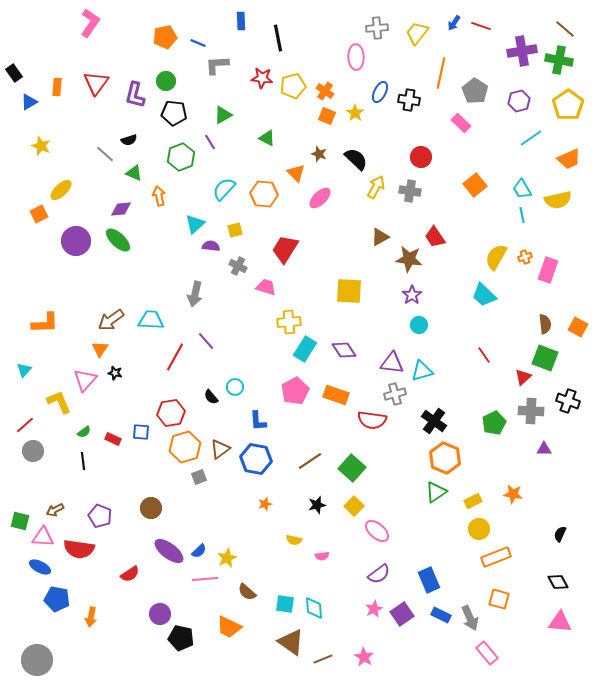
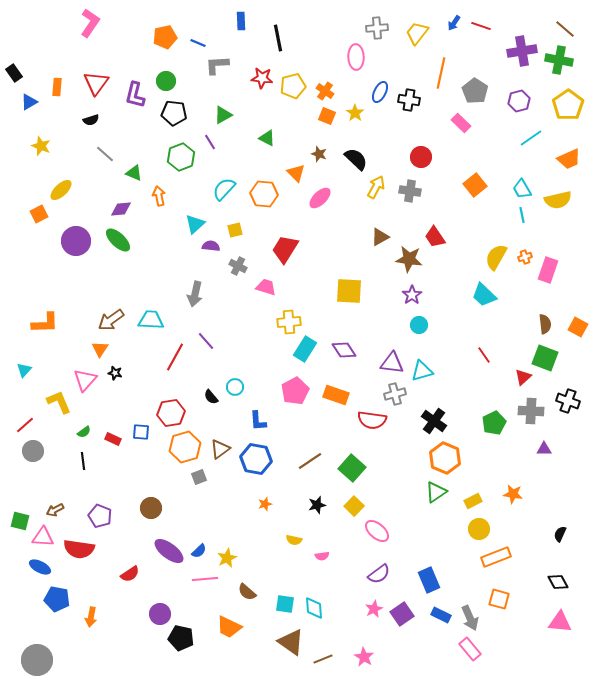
black semicircle at (129, 140): moved 38 px left, 20 px up
pink rectangle at (487, 653): moved 17 px left, 4 px up
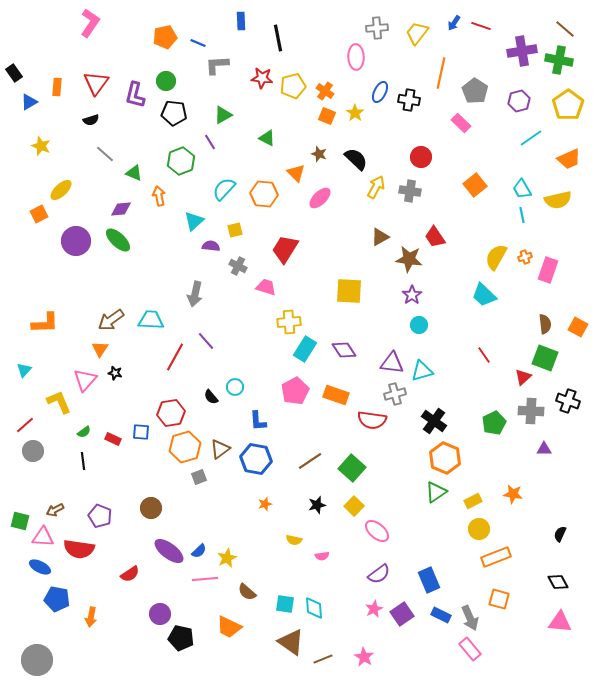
green hexagon at (181, 157): moved 4 px down
cyan triangle at (195, 224): moved 1 px left, 3 px up
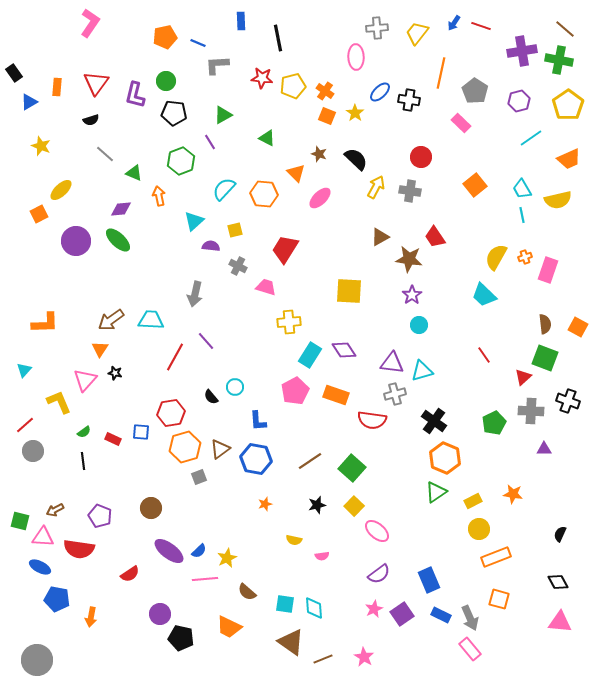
blue ellipse at (380, 92): rotated 20 degrees clockwise
cyan rectangle at (305, 349): moved 5 px right, 6 px down
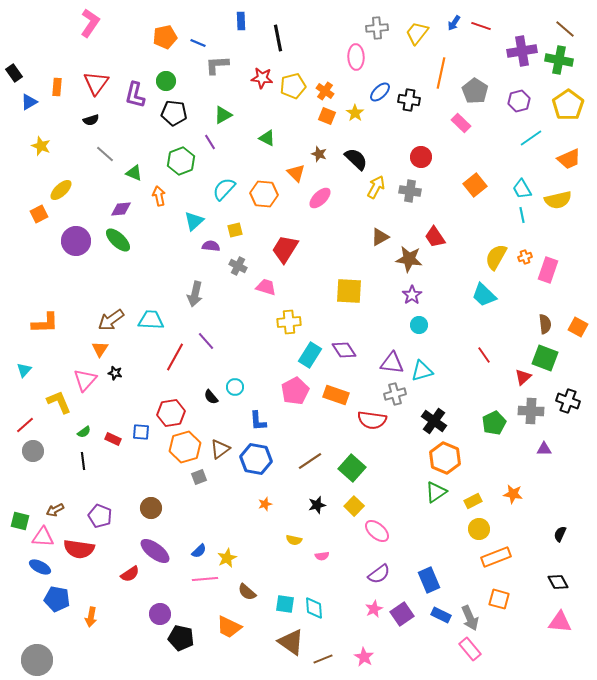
purple ellipse at (169, 551): moved 14 px left
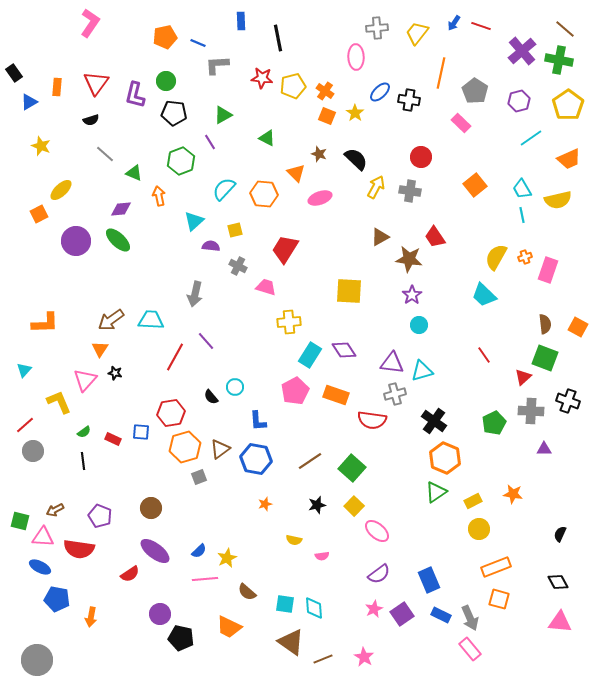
purple cross at (522, 51): rotated 32 degrees counterclockwise
pink ellipse at (320, 198): rotated 25 degrees clockwise
orange rectangle at (496, 557): moved 10 px down
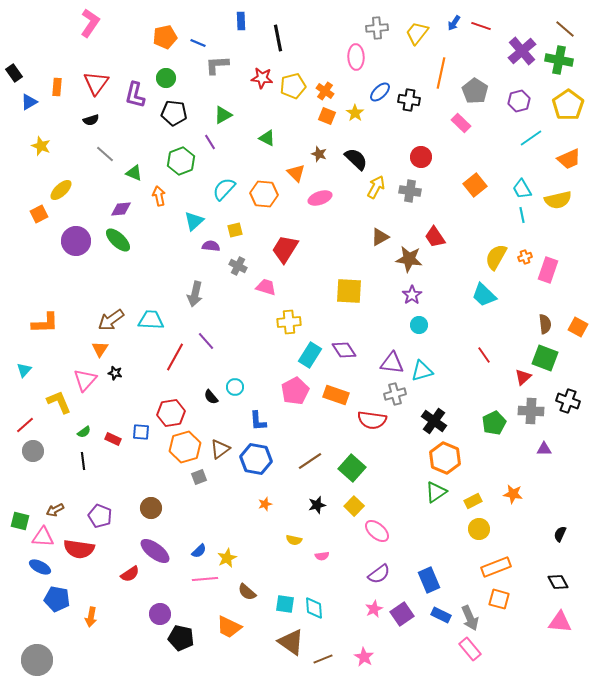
green circle at (166, 81): moved 3 px up
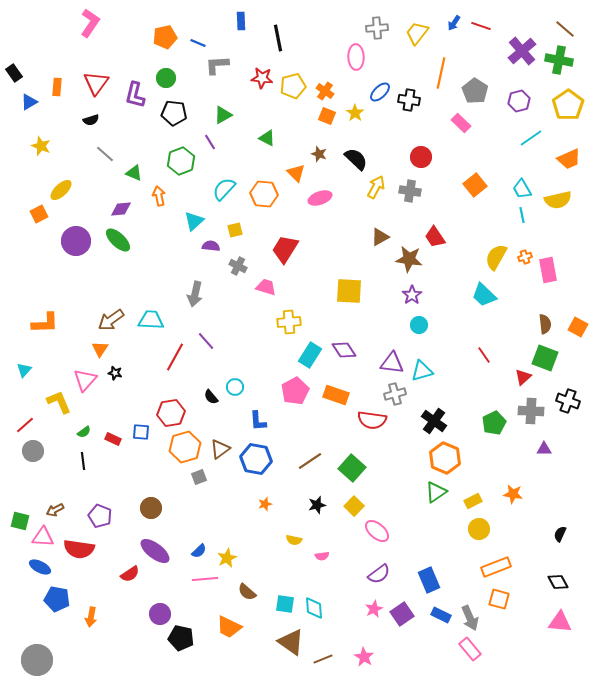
pink rectangle at (548, 270): rotated 30 degrees counterclockwise
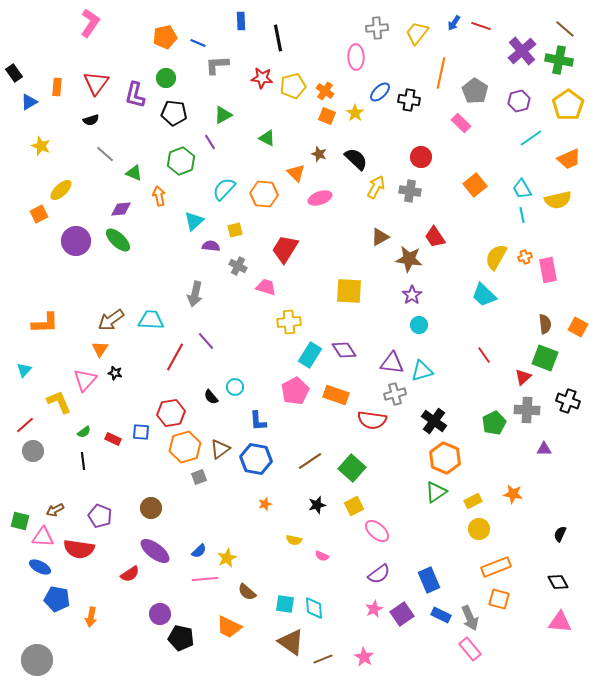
gray cross at (531, 411): moved 4 px left, 1 px up
yellow square at (354, 506): rotated 18 degrees clockwise
pink semicircle at (322, 556): rotated 32 degrees clockwise
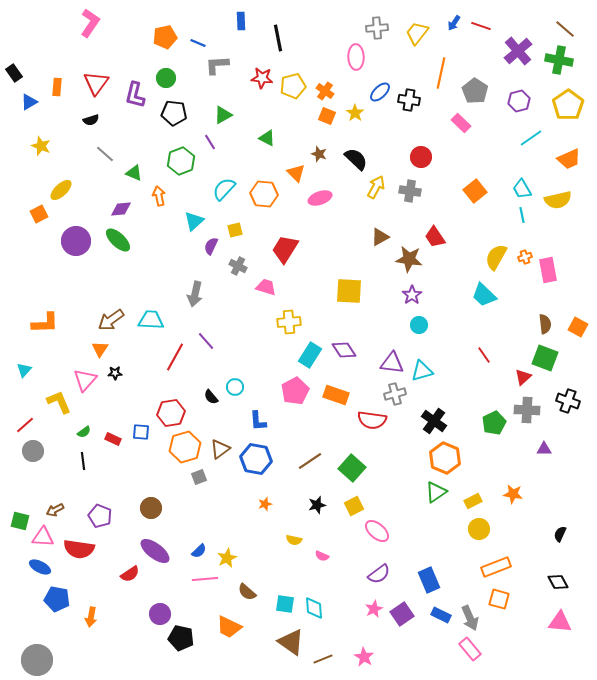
purple cross at (522, 51): moved 4 px left
orange square at (475, 185): moved 6 px down
purple semicircle at (211, 246): rotated 72 degrees counterclockwise
black star at (115, 373): rotated 16 degrees counterclockwise
